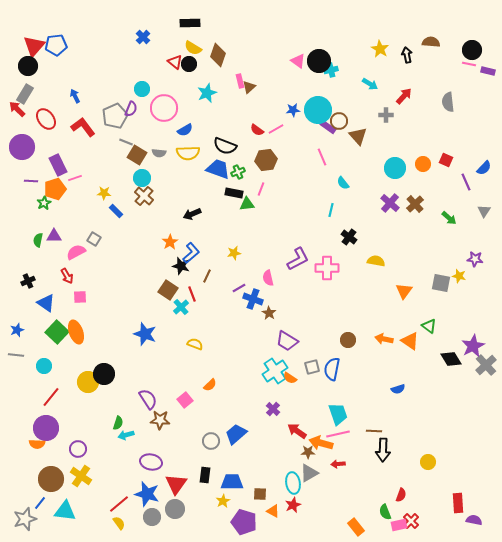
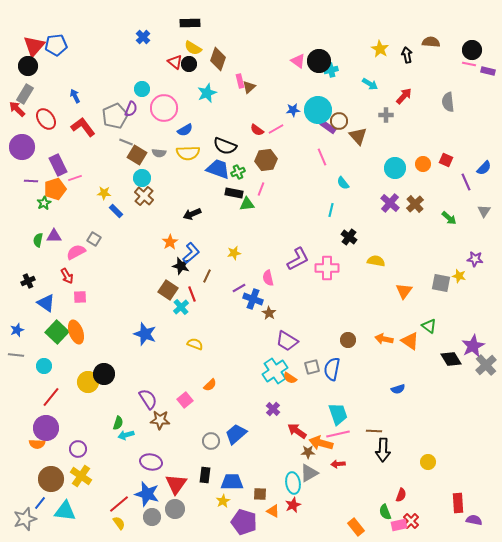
brown diamond at (218, 55): moved 4 px down
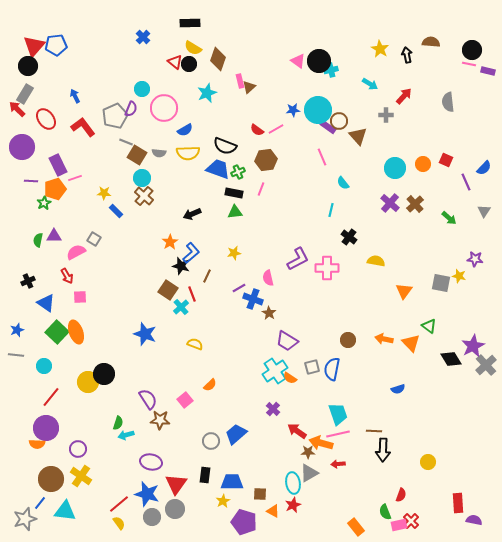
green triangle at (247, 204): moved 12 px left, 8 px down
orange triangle at (410, 341): moved 1 px right, 2 px down; rotated 12 degrees clockwise
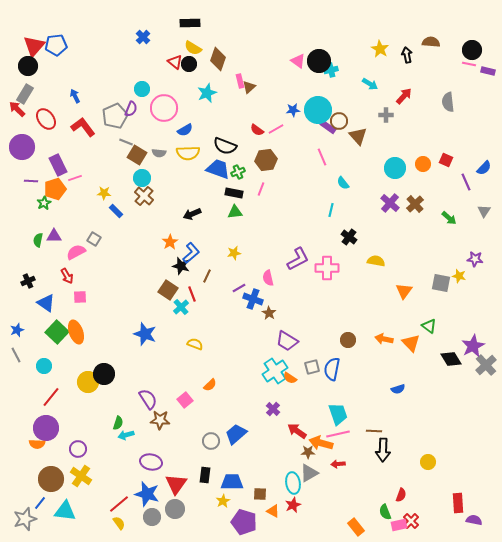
gray line at (16, 355): rotated 56 degrees clockwise
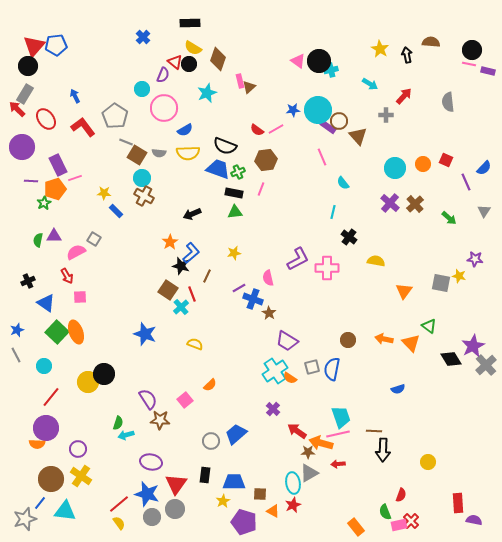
purple semicircle at (131, 109): moved 32 px right, 34 px up
gray pentagon at (115, 116): rotated 15 degrees counterclockwise
brown cross at (144, 196): rotated 12 degrees counterclockwise
cyan line at (331, 210): moved 2 px right, 2 px down
cyan trapezoid at (338, 414): moved 3 px right, 3 px down
blue trapezoid at (232, 482): moved 2 px right
